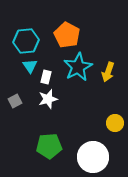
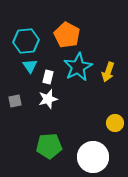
white rectangle: moved 2 px right
gray square: rotated 16 degrees clockwise
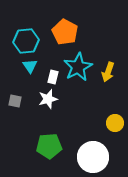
orange pentagon: moved 2 px left, 3 px up
white rectangle: moved 5 px right
gray square: rotated 24 degrees clockwise
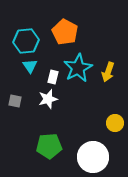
cyan star: moved 1 px down
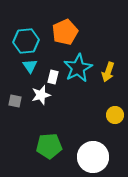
orange pentagon: rotated 20 degrees clockwise
white star: moved 7 px left, 4 px up
yellow circle: moved 8 px up
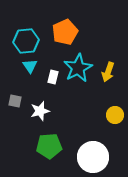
white star: moved 1 px left, 16 px down
